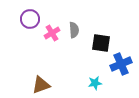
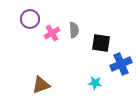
cyan star: rotated 16 degrees clockwise
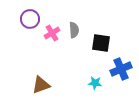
blue cross: moved 5 px down
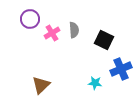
black square: moved 3 px right, 3 px up; rotated 18 degrees clockwise
brown triangle: rotated 24 degrees counterclockwise
